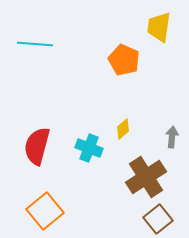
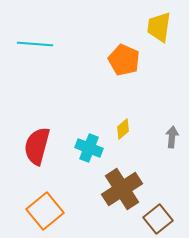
brown cross: moved 24 px left, 12 px down
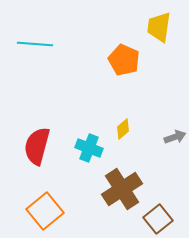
gray arrow: moved 3 px right; rotated 65 degrees clockwise
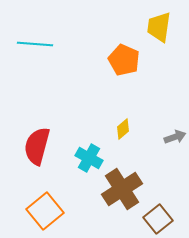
cyan cross: moved 10 px down; rotated 8 degrees clockwise
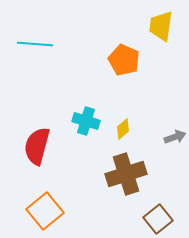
yellow trapezoid: moved 2 px right, 1 px up
cyan cross: moved 3 px left, 37 px up; rotated 12 degrees counterclockwise
brown cross: moved 4 px right, 15 px up; rotated 15 degrees clockwise
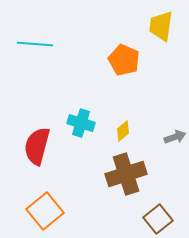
cyan cross: moved 5 px left, 2 px down
yellow diamond: moved 2 px down
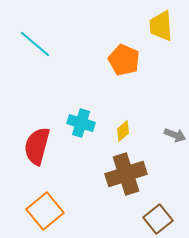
yellow trapezoid: rotated 12 degrees counterclockwise
cyan line: rotated 36 degrees clockwise
gray arrow: moved 2 px up; rotated 40 degrees clockwise
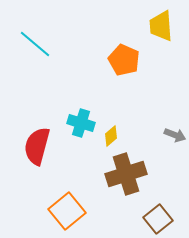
yellow diamond: moved 12 px left, 5 px down
orange square: moved 22 px right
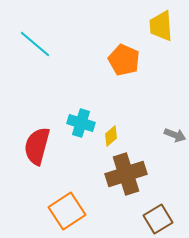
orange square: rotated 6 degrees clockwise
brown square: rotated 8 degrees clockwise
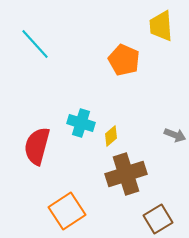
cyan line: rotated 8 degrees clockwise
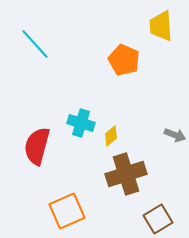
orange square: rotated 9 degrees clockwise
